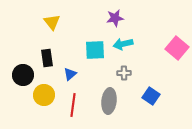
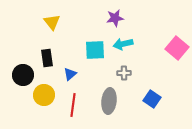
blue square: moved 1 px right, 3 px down
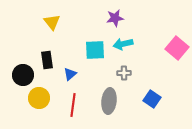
black rectangle: moved 2 px down
yellow circle: moved 5 px left, 3 px down
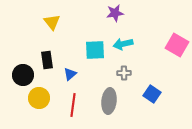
purple star: moved 5 px up
pink square: moved 3 px up; rotated 10 degrees counterclockwise
blue square: moved 5 px up
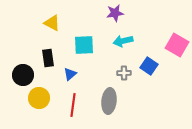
yellow triangle: moved 1 px down; rotated 24 degrees counterclockwise
cyan arrow: moved 3 px up
cyan square: moved 11 px left, 5 px up
black rectangle: moved 1 px right, 2 px up
blue square: moved 3 px left, 28 px up
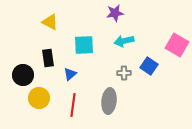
yellow triangle: moved 2 px left, 1 px up
cyan arrow: moved 1 px right
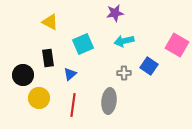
cyan square: moved 1 px left, 1 px up; rotated 20 degrees counterclockwise
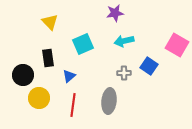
yellow triangle: rotated 18 degrees clockwise
blue triangle: moved 1 px left, 2 px down
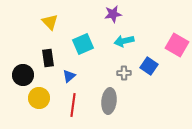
purple star: moved 2 px left, 1 px down
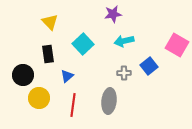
cyan square: rotated 20 degrees counterclockwise
black rectangle: moved 4 px up
blue square: rotated 18 degrees clockwise
blue triangle: moved 2 px left
